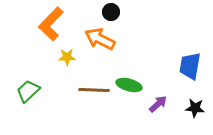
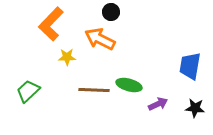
purple arrow: rotated 18 degrees clockwise
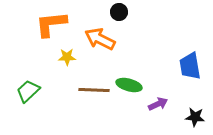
black circle: moved 8 px right
orange L-shape: rotated 40 degrees clockwise
blue trapezoid: rotated 20 degrees counterclockwise
black star: moved 9 px down
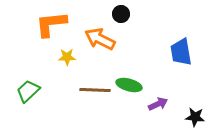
black circle: moved 2 px right, 2 px down
blue trapezoid: moved 9 px left, 14 px up
brown line: moved 1 px right
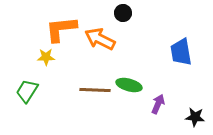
black circle: moved 2 px right, 1 px up
orange L-shape: moved 10 px right, 5 px down
yellow star: moved 21 px left
green trapezoid: moved 1 px left; rotated 15 degrees counterclockwise
purple arrow: rotated 42 degrees counterclockwise
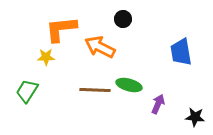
black circle: moved 6 px down
orange arrow: moved 8 px down
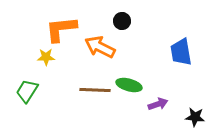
black circle: moved 1 px left, 2 px down
purple arrow: rotated 48 degrees clockwise
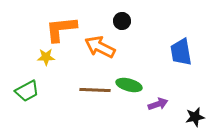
green trapezoid: rotated 150 degrees counterclockwise
black star: rotated 18 degrees counterclockwise
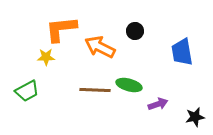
black circle: moved 13 px right, 10 px down
blue trapezoid: moved 1 px right
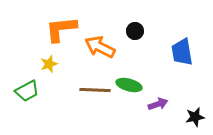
yellow star: moved 3 px right, 7 px down; rotated 18 degrees counterclockwise
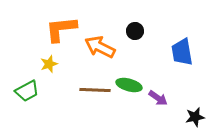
purple arrow: moved 6 px up; rotated 54 degrees clockwise
